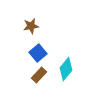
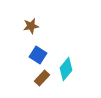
blue square: moved 2 px down; rotated 18 degrees counterclockwise
brown rectangle: moved 3 px right, 3 px down
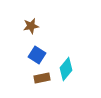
blue square: moved 1 px left
brown rectangle: rotated 35 degrees clockwise
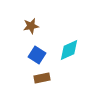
cyan diamond: moved 3 px right, 19 px up; rotated 25 degrees clockwise
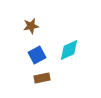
blue square: rotated 30 degrees clockwise
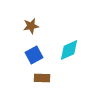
blue square: moved 3 px left
brown rectangle: rotated 14 degrees clockwise
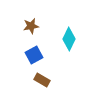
cyan diamond: moved 11 px up; rotated 40 degrees counterclockwise
brown rectangle: moved 2 px down; rotated 28 degrees clockwise
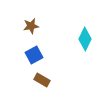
cyan diamond: moved 16 px right
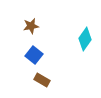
cyan diamond: rotated 10 degrees clockwise
blue square: rotated 24 degrees counterclockwise
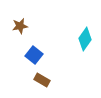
brown star: moved 11 px left
